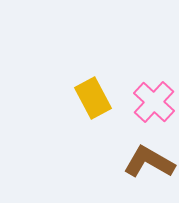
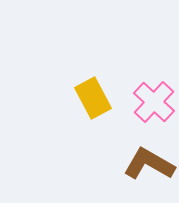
brown L-shape: moved 2 px down
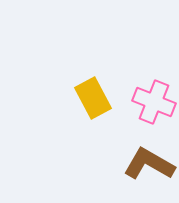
pink cross: rotated 21 degrees counterclockwise
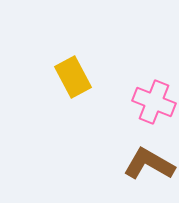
yellow rectangle: moved 20 px left, 21 px up
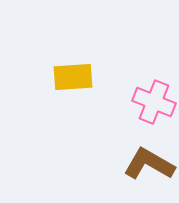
yellow rectangle: rotated 66 degrees counterclockwise
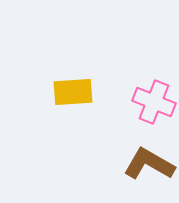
yellow rectangle: moved 15 px down
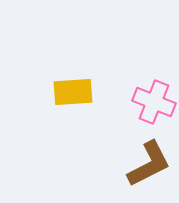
brown L-shape: rotated 123 degrees clockwise
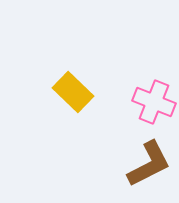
yellow rectangle: rotated 48 degrees clockwise
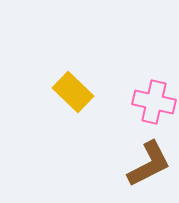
pink cross: rotated 9 degrees counterclockwise
